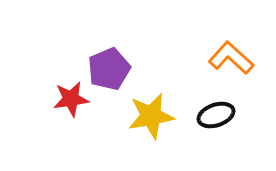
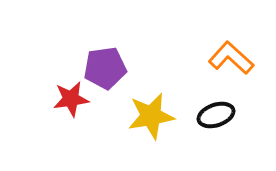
purple pentagon: moved 4 px left, 1 px up; rotated 15 degrees clockwise
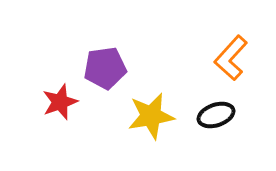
orange L-shape: rotated 90 degrees counterclockwise
red star: moved 11 px left, 3 px down; rotated 12 degrees counterclockwise
